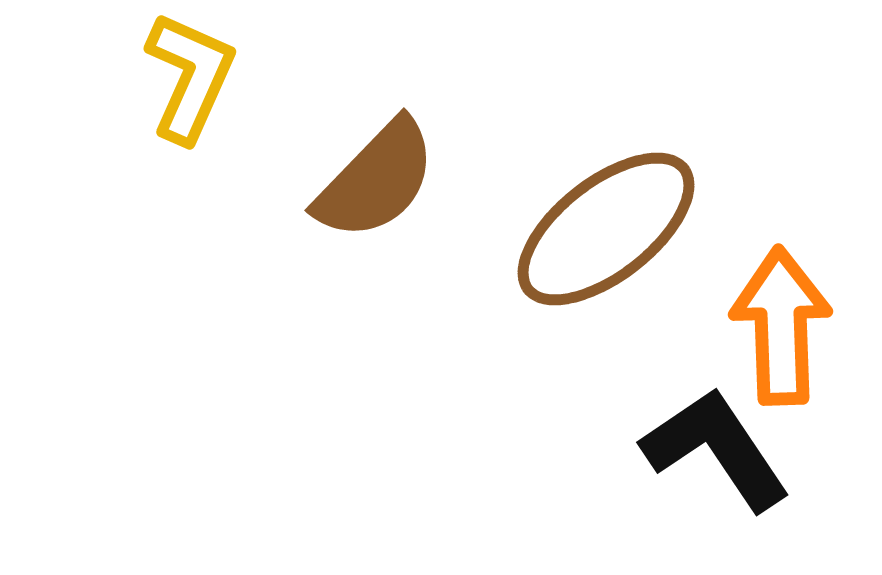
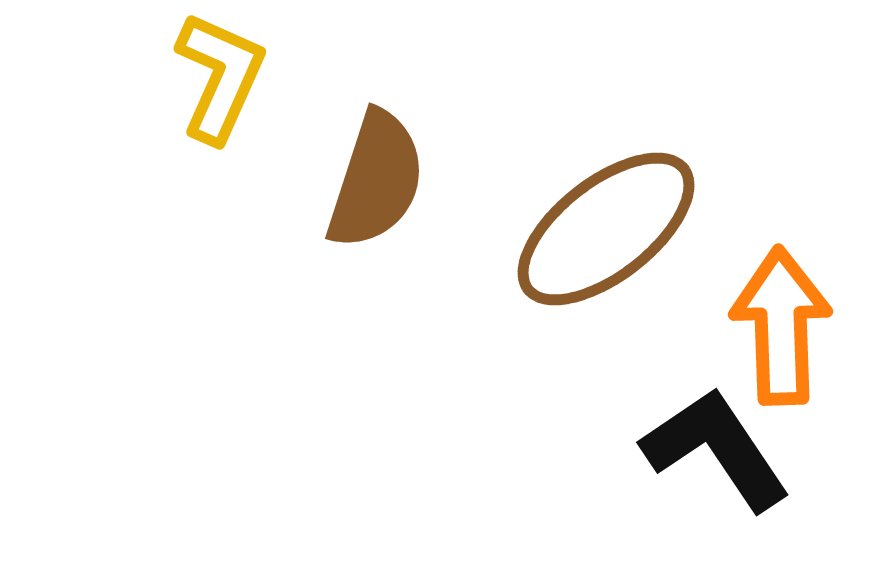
yellow L-shape: moved 30 px right
brown semicircle: rotated 26 degrees counterclockwise
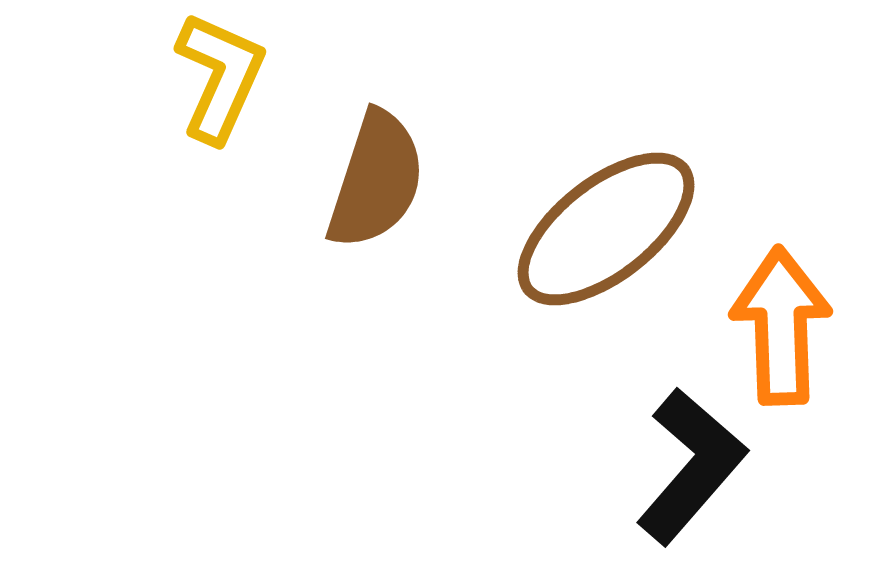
black L-shape: moved 25 px left, 17 px down; rotated 75 degrees clockwise
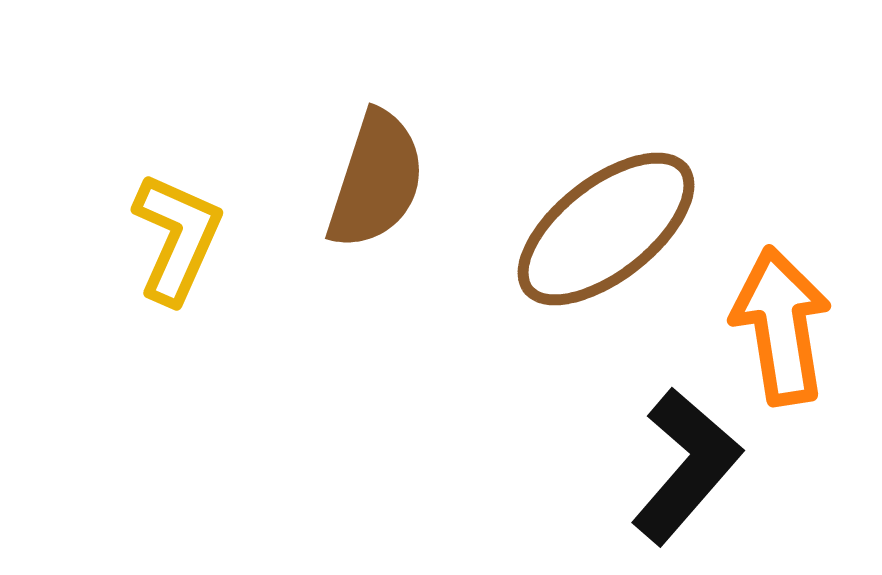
yellow L-shape: moved 43 px left, 161 px down
orange arrow: rotated 7 degrees counterclockwise
black L-shape: moved 5 px left
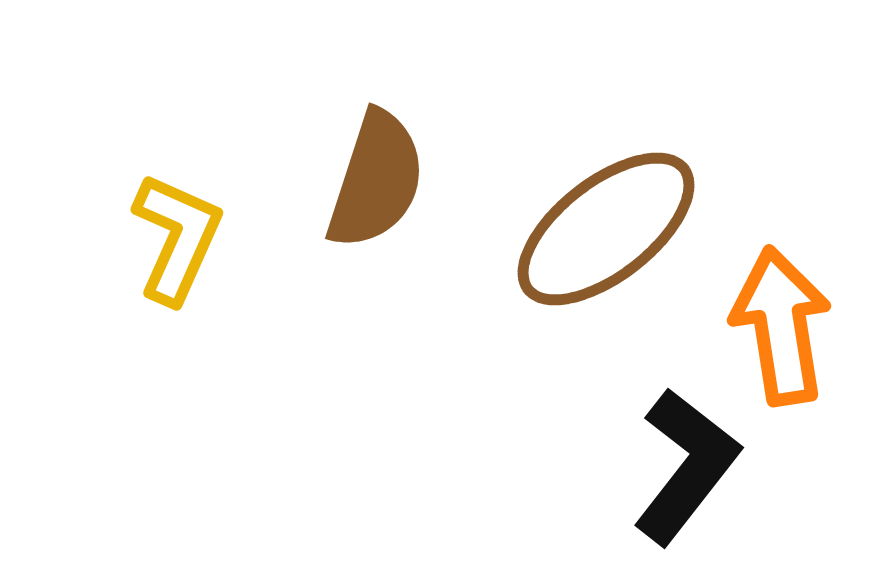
black L-shape: rotated 3 degrees counterclockwise
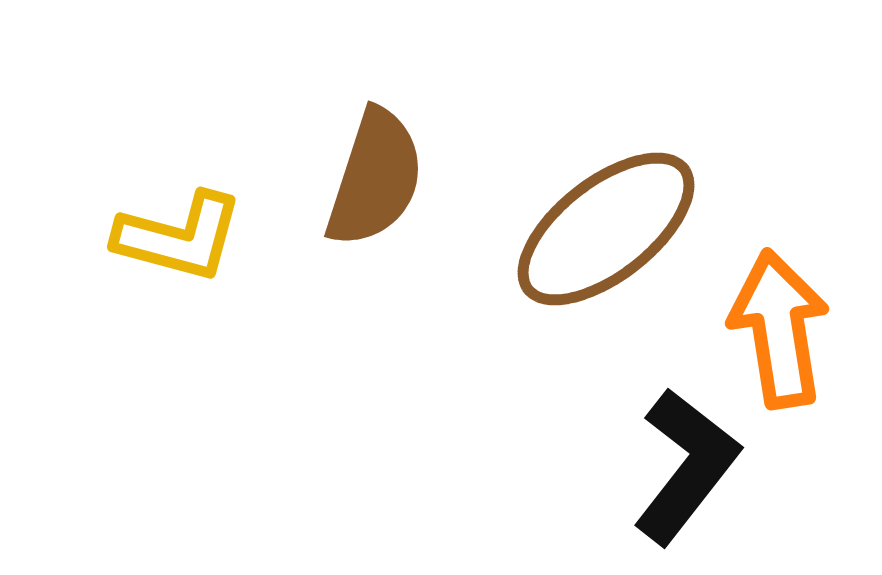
brown semicircle: moved 1 px left, 2 px up
yellow L-shape: moved 2 px right, 1 px up; rotated 81 degrees clockwise
orange arrow: moved 2 px left, 3 px down
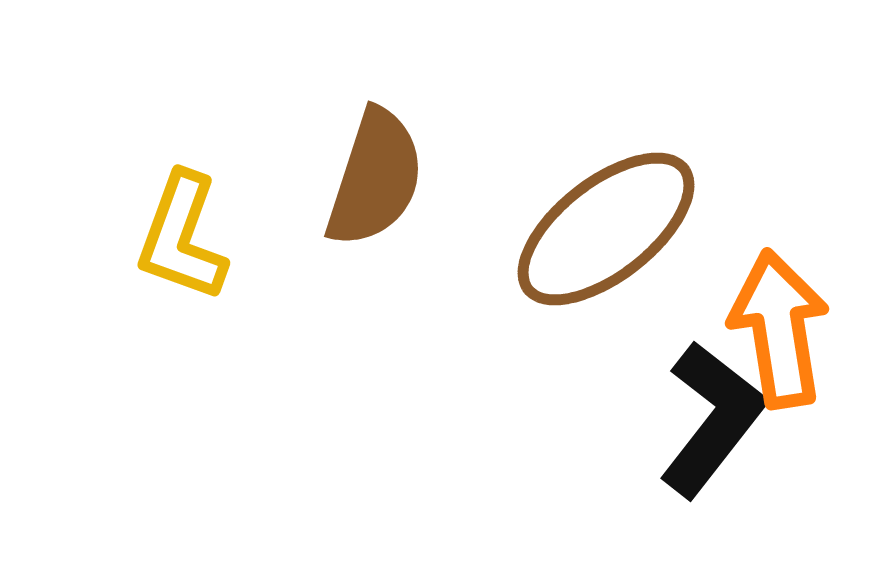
yellow L-shape: moved 3 px right; rotated 95 degrees clockwise
black L-shape: moved 26 px right, 47 px up
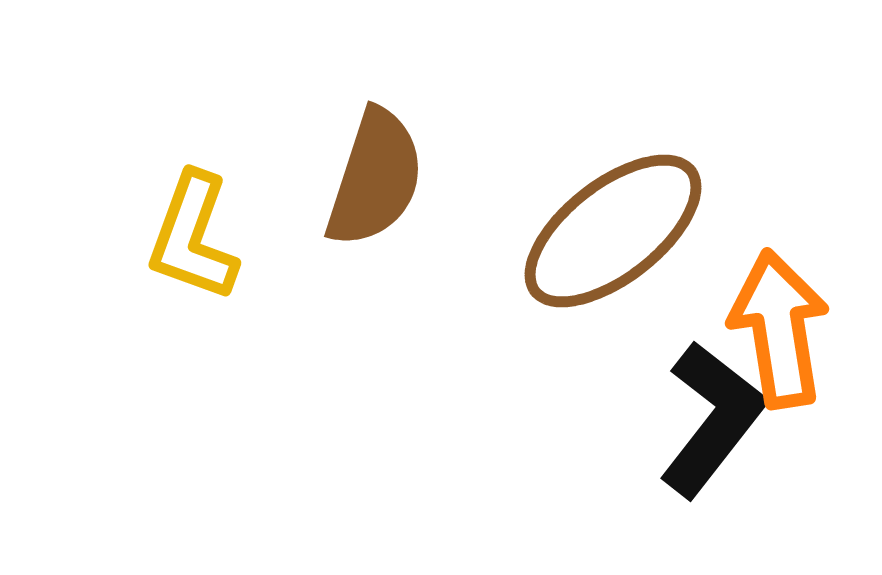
brown ellipse: moved 7 px right, 2 px down
yellow L-shape: moved 11 px right
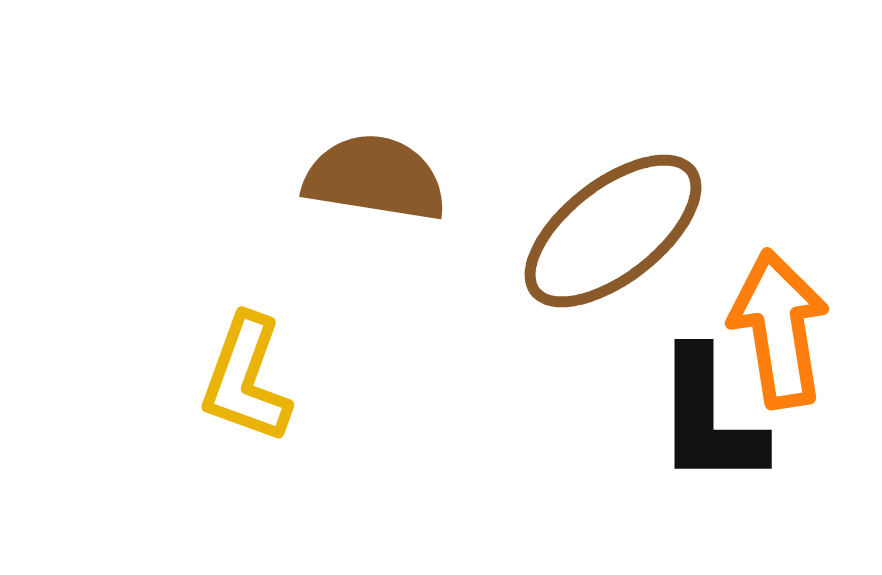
brown semicircle: rotated 99 degrees counterclockwise
yellow L-shape: moved 53 px right, 142 px down
black L-shape: moved 3 px left, 1 px up; rotated 142 degrees clockwise
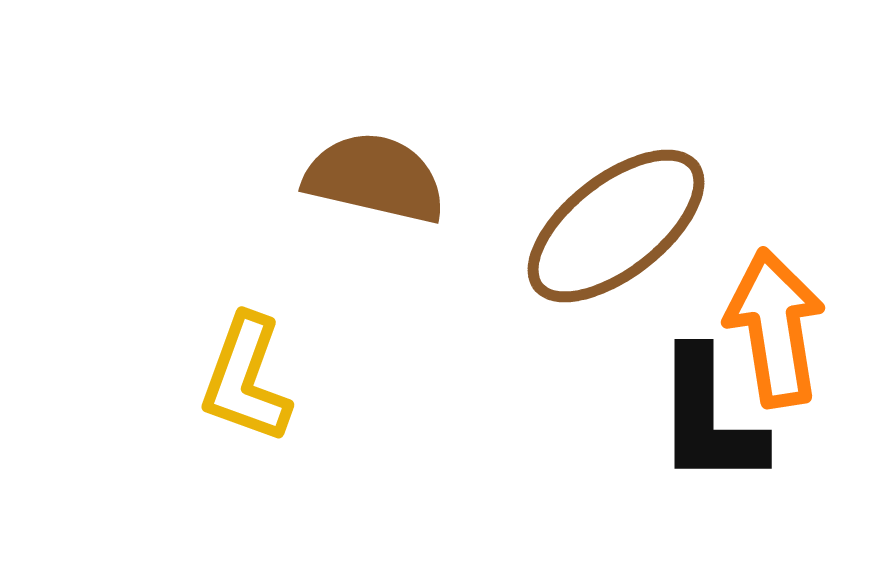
brown semicircle: rotated 4 degrees clockwise
brown ellipse: moved 3 px right, 5 px up
orange arrow: moved 4 px left, 1 px up
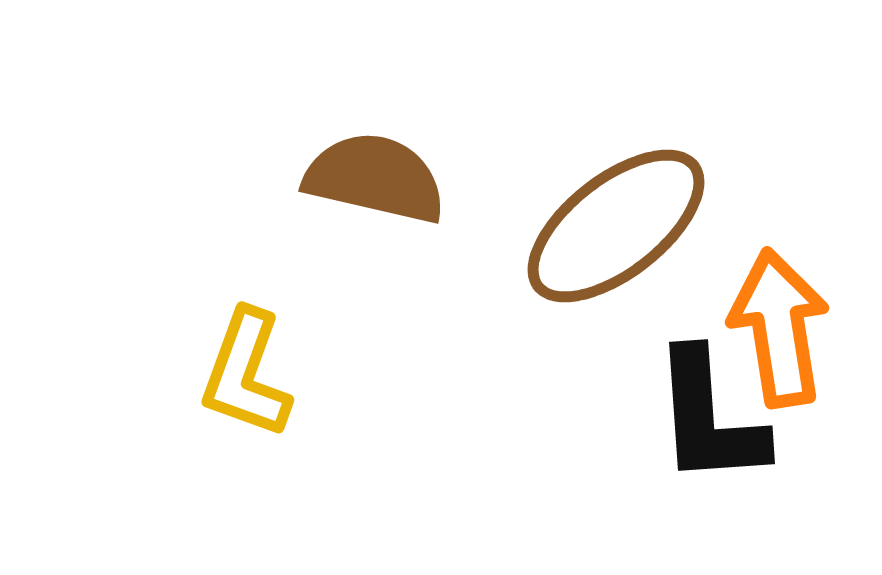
orange arrow: moved 4 px right
yellow L-shape: moved 5 px up
black L-shape: rotated 4 degrees counterclockwise
